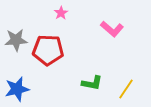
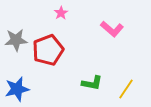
red pentagon: rotated 24 degrees counterclockwise
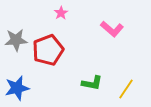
blue star: moved 1 px up
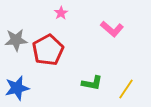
red pentagon: rotated 8 degrees counterclockwise
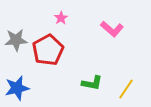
pink star: moved 5 px down
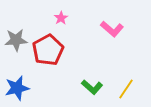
green L-shape: moved 4 px down; rotated 30 degrees clockwise
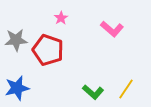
red pentagon: rotated 24 degrees counterclockwise
green L-shape: moved 1 px right, 5 px down
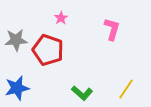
pink L-shape: rotated 115 degrees counterclockwise
green L-shape: moved 11 px left, 1 px down
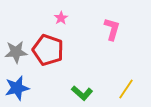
gray star: moved 12 px down
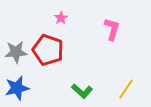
green L-shape: moved 2 px up
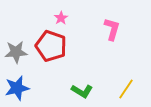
red pentagon: moved 3 px right, 4 px up
green L-shape: rotated 10 degrees counterclockwise
